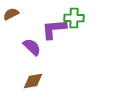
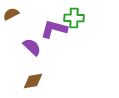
purple L-shape: rotated 20 degrees clockwise
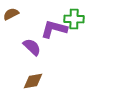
green cross: moved 1 px down
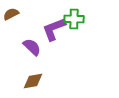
purple L-shape: rotated 36 degrees counterclockwise
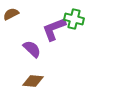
green cross: rotated 12 degrees clockwise
purple semicircle: moved 2 px down
brown diamond: rotated 15 degrees clockwise
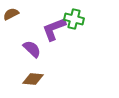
brown diamond: moved 2 px up
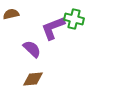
brown semicircle: rotated 14 degrees clockwise
purple L-shape: moved 1 px left, 1 px up
brown diamond: rotated 10 degrees counterclockwise
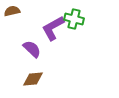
brown semicircle: moved 1 px right, 3 px up
purple L-shape: rotated 8 degrees counterclockwise
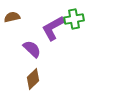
brown semicircle: moved 6 px down
green cross: rotated 24 degrees counterclockwise
brown diamond: rotated 40 degrees counterclockwise
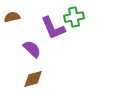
green cross: moved 2 px up
purple L-shape: rotated 84 degrees counterclockwise
brown diamond: rotated 30 degrees clockwise
